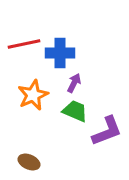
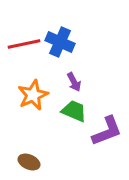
blue cross: moved 11 px up; rotated 24 degrees clockwise
purple arrow: moved 1 px up; rotated 126 degrees clockwise
green trapezoid: moved 1 px left
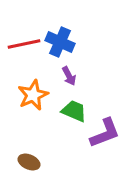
purple arrow: moved 5 px left, 6 px up
purple L-shape: moved 2 px left, 2 px down
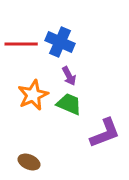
red line: moved 3 px left; rotated 12 degrees clockwise
green trapezoid: moved 5 px left, 7 px up
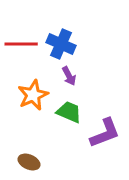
blue cross: moved 1 px right, 2 px down
green trapezoid: moved 8 px down
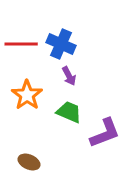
orange star: moved 6 px left; rotated 12 degrees counterclockwise
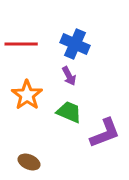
blue cross: moved 14 px right
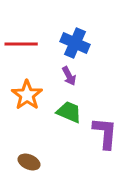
blue cross: moved 1 px up
purple L-shape: rotated 64 degrees counterclockwise
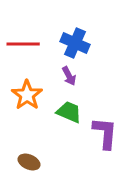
red line: moved 2 px right
